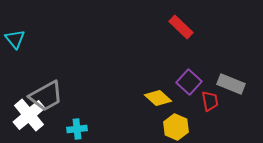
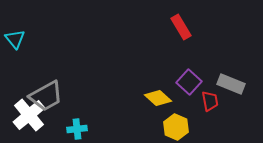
red rectangle: rotated 15 degrees clockwise
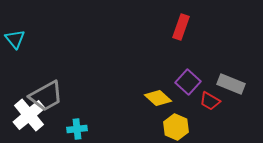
red rectangle: rotated 50 degrees clockwise
purple square: moved 1 px left
red trapezoid: rotated 130 degrees clockwise
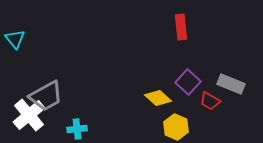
red rectangle: rotated 25 degrees counterclockwise
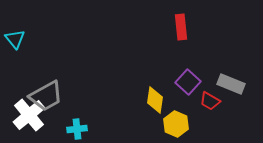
yellow diamond: moved 3 px left, 2 px down; rotated 56 degrees clockwise
yellow hexagon: moved 3 px up
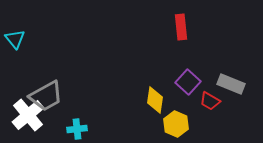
white cross: moved 1 px left
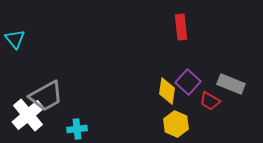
yellow diamond: moved 12 px right, 9 px up
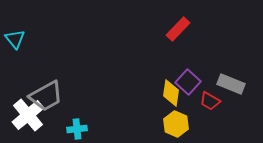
red rectangle: moved 3 px left, 2 px down; rotated 50 degrees clockwise
yellow diamond: moved 4 px right, 2 px down
